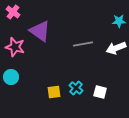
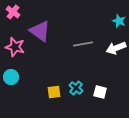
cyan star: rotated 24 degrees clockwise
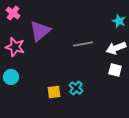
pink cross: moved 1 px down
purple triangle: rotated 45 degrees clockwise
white square: moved 15 px right, 22 px up
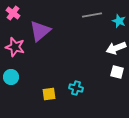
gray line: moved 9 px right, 29 px up
white square: moved 2 px right, 2 px down
cyan cross: rotated 24 degrees counterclockwise
yellow square: moved 5 px left, 2 px down
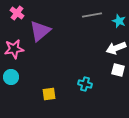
pink cross: moved 4 px right
pink star: moved 1 px left, 2 px down; rotated 24 degrees counterclockwise
white square: moved 1 px right, 2 px up
cyan cross: moved 9 px right, 4 px up
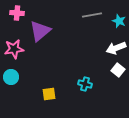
pink cross: rotated 32 degrees counterclockwise
white square: rotated 24 degrees clockwise
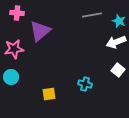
white arrow: moved 6 px up
